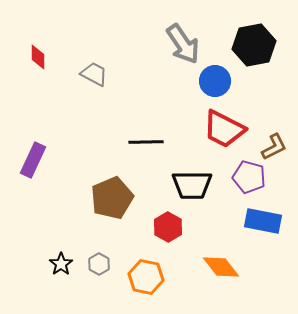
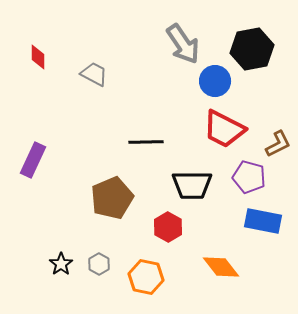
black hexagon: moved 2 px left, 4 px down
brown L-shape: moved 4 px right, 3 px up
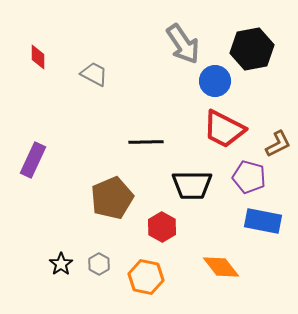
red hexagon: moved 6 px left
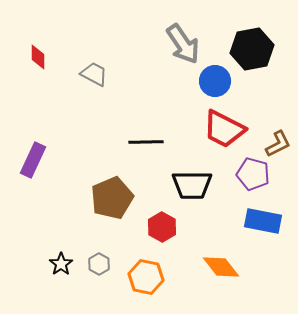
purple pentagon: moved 4 px right, 3 px up
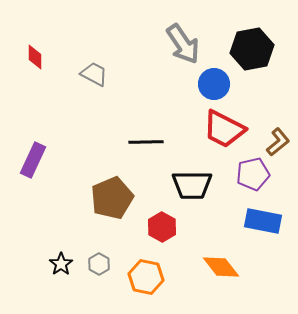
red diamond: moved 3 px left
blue circle: moved 1 px left, 3 px down
brown L-shape: moved 2 px up; rotated 12 degrees counterclockwise
purple pentagon: rotated 28 degrees counterclockwise
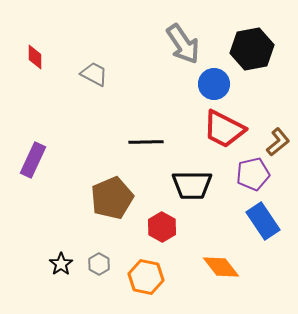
blue rectangle: rotated 45 degrees clockwise
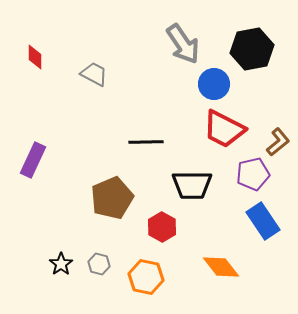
gray hexagon: rotated 15 degrees counterclockwise
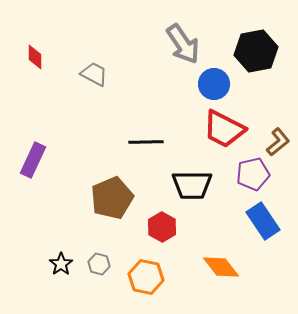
black hexagon: moved 4 px right, 2 px down
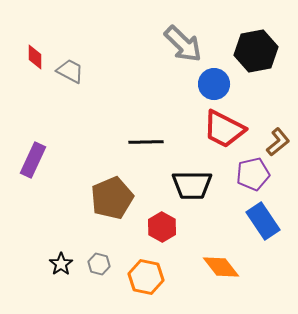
gray arrow: rotated 12 degrees counterclockwise
gray trapezoid: moved 24 px left, 3 px up
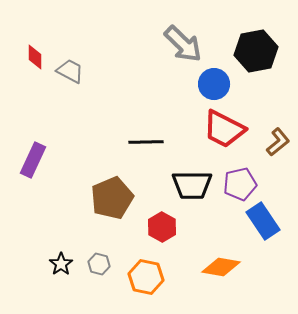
purple pentagon: moved 13 px left, 10 px down
orange diamond: rotated 42 degrees counterclockwise
